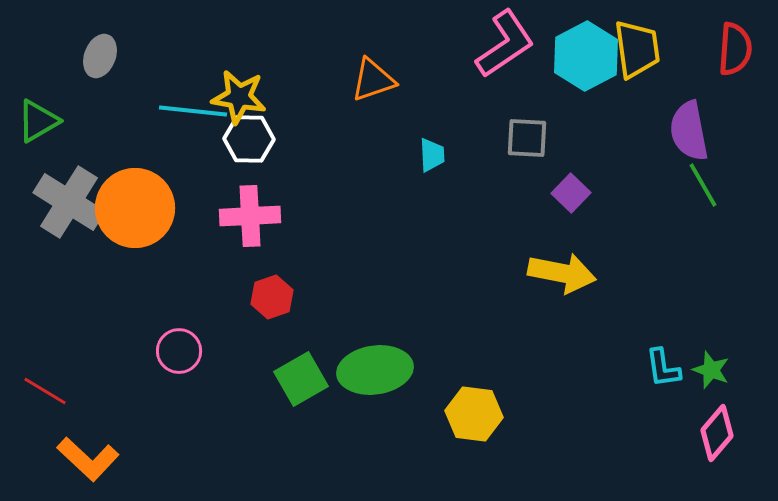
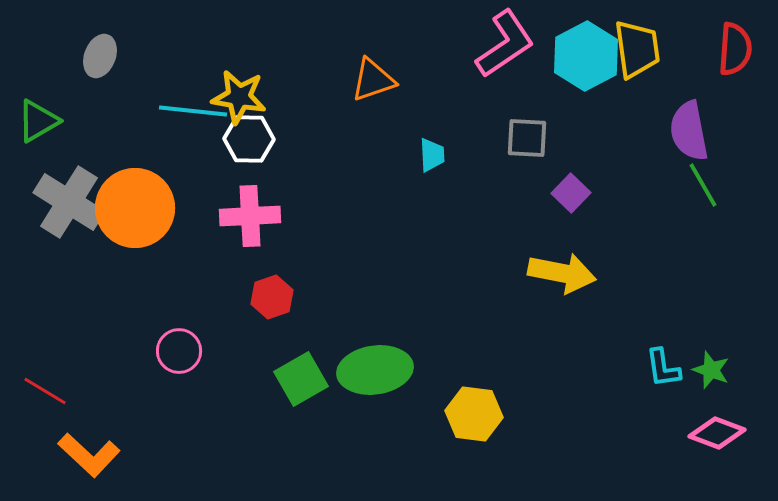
pink diamond: rotated 70 degrees clockwise
orange L-shape: moved 1 px right, 4 px up
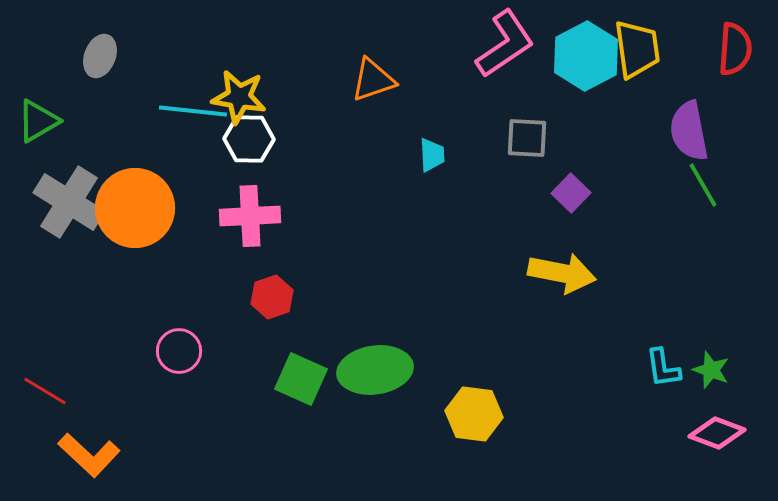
green square: rotated 36 degrees counterclockwise
